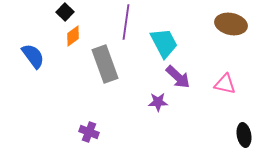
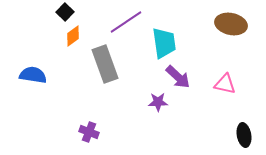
purple line: rotated 48 degrees clockwise
cyan trapezoid: rotated 20 degrees clockwise
blue semicircle: moved 19 px down; rotated 44 degrees counterclockwise
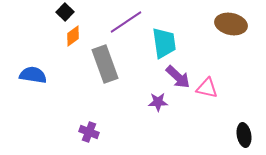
pink triangle: moved 18 px left, 4 px down
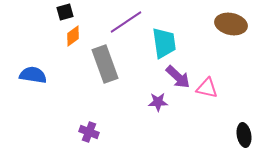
black square: rotated 30 degrees clockwise
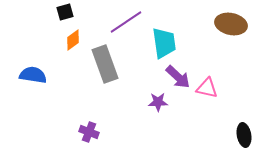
orange diamond: moved 4 px down
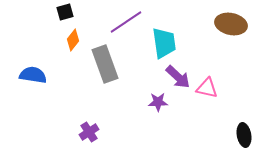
orange diamond: rotated 15 degrees counterclockwise
purple cross: rotated 36 degrees clockwise
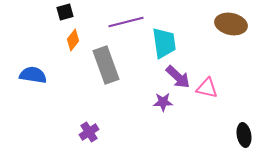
purple line: rotated 20 degrees clockwise
gray rectangle: moved 1 px right, 1 px down
purple star: moved 5 px right
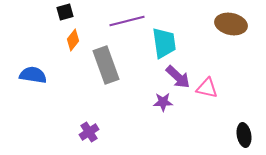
purple line: moved 1 px right, 1 px up
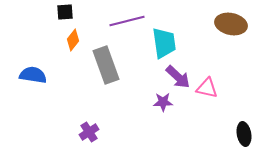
black square: rotated 12 degrees clockwise
black ellipse: moved 1 px up
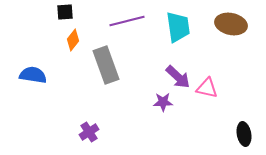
cyan trapezoid: moved 14 px right, 16 px up
